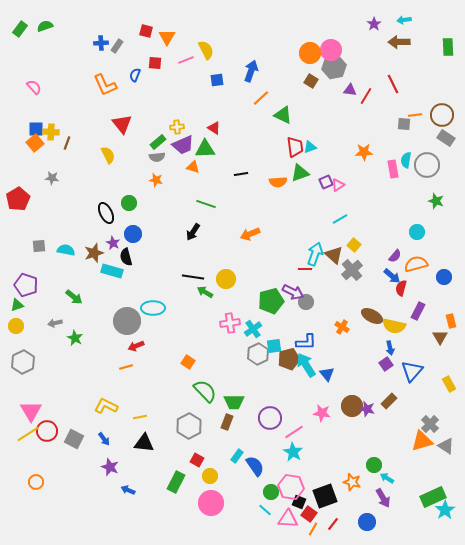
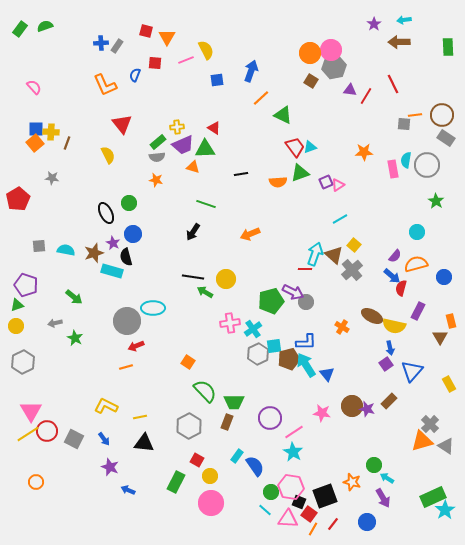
red trapezoid at (295, 147): rotated 30 degrees counterclockwise
green star at (436, 201): rotated 14 degrees clockwise
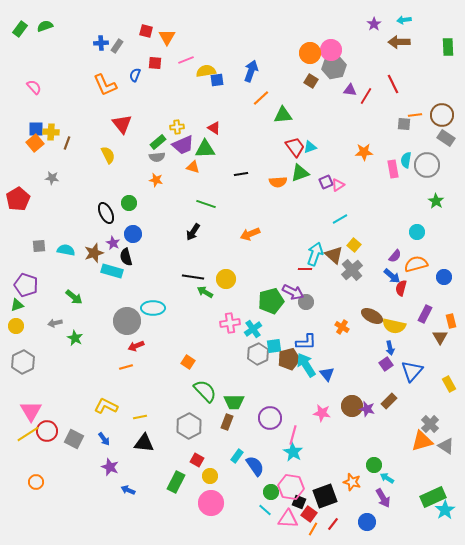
yellow semicircle at (206, 50): moved 21 px down; rotated 72 degrees counterclockwise
green triangle at (283, 115): rotated 30 degrees counterclockwise
purple rectangle at (418, 311): moved 7 px right, 3 px down
pink line at (294, 432): moved 1 px left, 3 px down; rotated 42 degrees counterclockwise
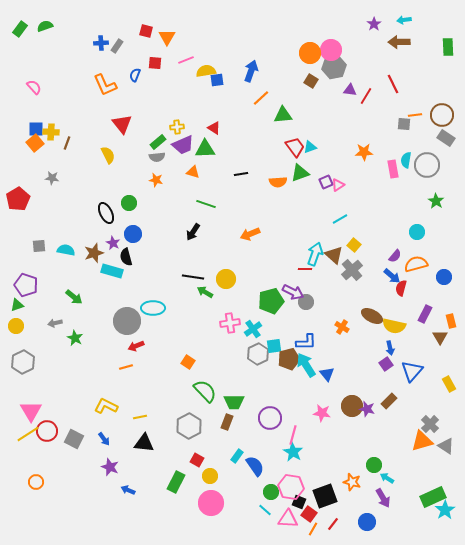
orange triangle at (193, 167): moved 5 px down
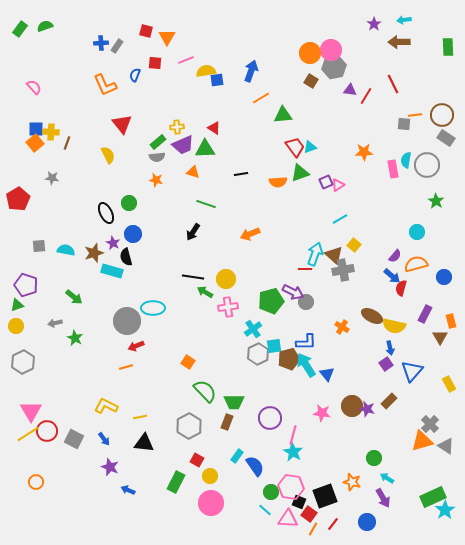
orange line at (261, 98): rotated 12 degrees clockwise
gray cross at (352, 270): moved 9 px left; rotated 30 degrees clockwise
pink cross at (230, 323): moved 2 px left, 16 px up
green circle at (374, 465): moved 7 px up
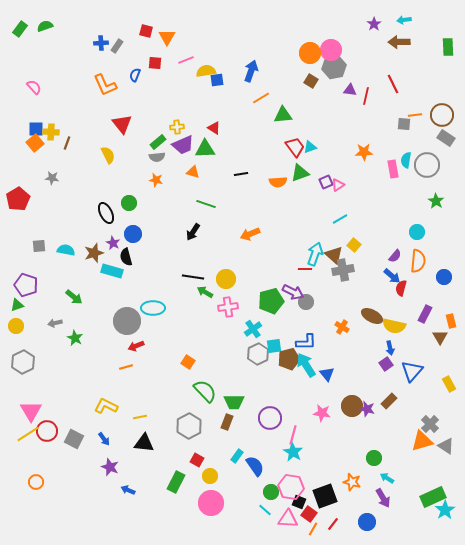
red line at (366, 96): rotated 18 degrees counterclockwise
orange semicircle at (416, 264): moved 2 px right, 3 px up; rotated 110 degrees clockwise
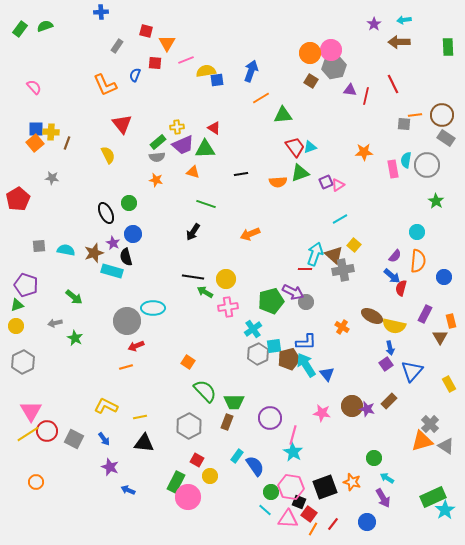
orange triangle at (167, 37): moved 6 px down
blue cross at (101, 43): moved 31 px up
black square at (325, 496): moved 9 px up
pink circle at (211, 503): moved 23 px left, 6 px up
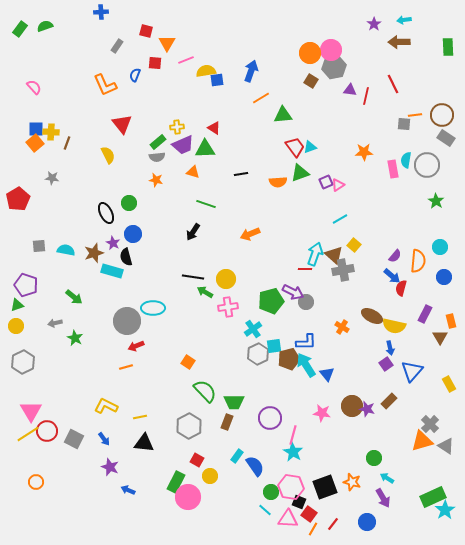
cyan circle at (417, 232): moved 23 px right, 15 px down
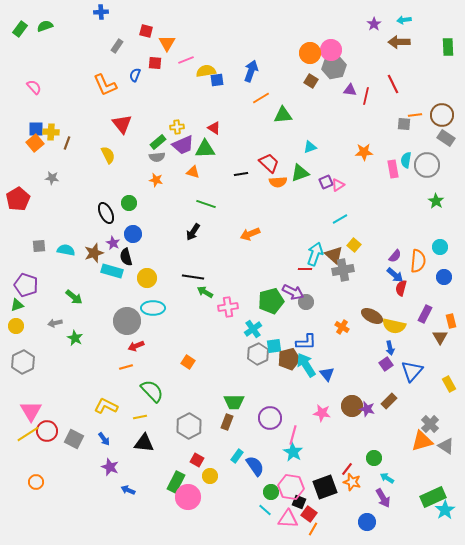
red trapezoid at (295, 147): moved 26 px left, 16 px down; rotated 10 degrees counterclockwise
blue arrow at (392, 276): moved 3 px right, 1 px up
yellow circle at (226, 279): moved 79 px left, 1 px up
green semicircle at (205, 391): moved 53 px left
red line at (333, 524): moved 14 px right, 55 px up
